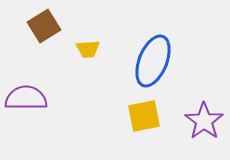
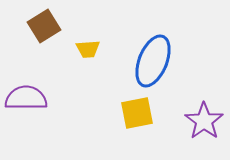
yellow square: moved 7 px left, 3 px up
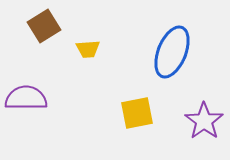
blue ellipse: moved 19 px right, 9 px up
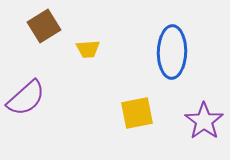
blue ellipse: rotated 21 degrees counterclockwise
purple semicircle: rotated 138 degrees clockwise
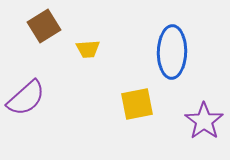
yellow square: moved 9 px up
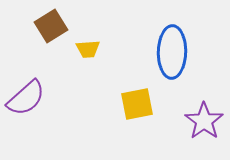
brown square: moved 7 px right
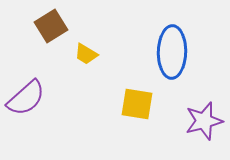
yellow trapezoid: moved 2 px left, 5 px down; rotated 35 degrees clockwise
yellow square: rotated 20 degrees clockwise
purple star: rotated 21 degrees clockwise
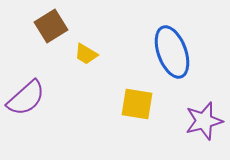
blue ellipse: rotated 21 degrees counterclockwise
